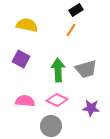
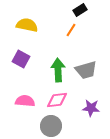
black rectangle: moved 4 px right
gray trapezoid: moved 1 px down
pink diamond: rotated 30 degrees counterclockwise
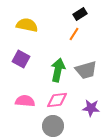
black rectangle: moved 4 px down
orange line: moved 3 px right, 4 px down
green arrow: rotated 15 degrees clockwise
gray circle: moved 2 px right
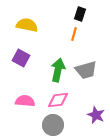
black rectangle: rotated 40 degrees counterclockwise
orange line: rotated 16 degrees counterclockwise
purple square: moved 1 px up
pink diamond: moved 1 px right
purple star: moved 5 px right, 7 px down; rotated 18 degrees clockwise
gray circle: moved 1 px up
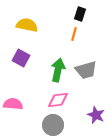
pink semicircle: moved 12 px left, 3 px down
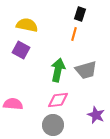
purple square: moved 8 px up
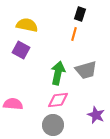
green arrow: moved 3 px down
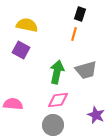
green arrow: moved 1 px left, 1 px up
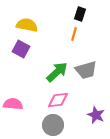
purple square: moved 1 px up
green arrow: rotated 35 degrees clockwise
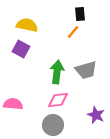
black rectangle: rotated 24 degrees counterclockwise
orange line: moved 1 px left, 2 px up; rotated 24 degrees clockwise
green arrow: rotated 40 degrees counterclockwise
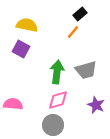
black rectangle: rotated 56 degrees clockwise
pink diamond: rotated 10 degrees counterclockwise
purple star: moved 10 px up
